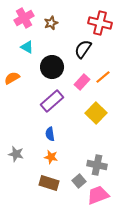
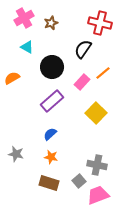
orange line: moved 4 px up
blue semicircle: rotated 56 degrees clockwise
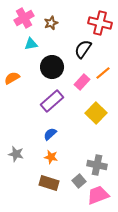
cyan triangle: moved 4 px right, 3 px up; rotated 40 degrees counterclockwise
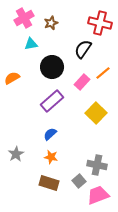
gray star: rotated 28 degrees clockwise
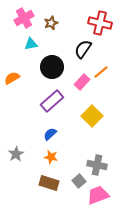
orange line: moved 2 px left, 1 px up
yellow square: moved 4 px left, 3 px down
